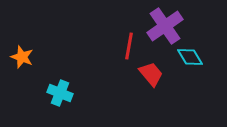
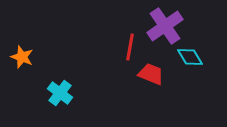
red line: moved 1 px right, 1 px down
red trapezoid: rotated 28 degrees counterclockwise
cyan cross: rotated 15 degrees clockwise
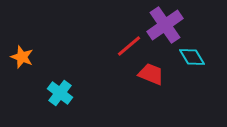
purple cross: moved 1 px up
red line: moved 1 px left, 1 px up; rotated 40 degrees clockwise
cyan diamond: moved 2 px right
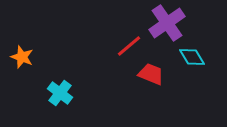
purple cross: moved 2 px right, 2 px up
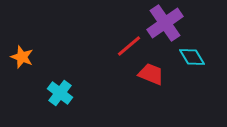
purple cross: moved 2 px left
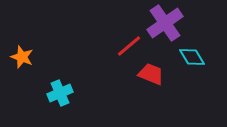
cyan cross: rotated 30 degrees clockwise
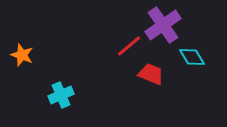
purple cross: moved 2 px left, 2 px down
orange star: moved 2 px up
cyan cross: moved 1 px right, 2 px down
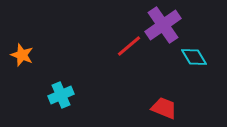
cyan diamond: moved 2 px right
red trapezoid: moved 13 px right, 34 px down
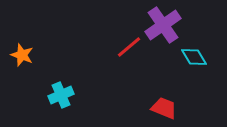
red line: moved 1 px down
